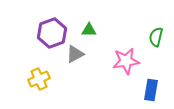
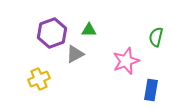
pink star: rotated 12 degrees counterclockwise
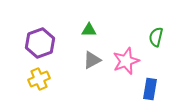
purple hexagon: moved 12 px left, 10 px down
gray triangle: moved 17 px right, 6 px down
blue rectangle: moved 1 px left, 1 px up
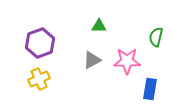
green triangle: moved 10 px right, 4 px up
pink star: moved 1 px right; rotated 20 degrees clockwise
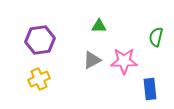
purple hexagon: moved 3 px up; rotated 12 degrees clockwise
pink star: moved 3 px left
blue rectangle: rotated 15 degrees counterclockwise
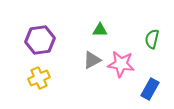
green triangle: moved 1 px right, 4 px down
green semicircle: moved 4 px left, 2 px down
pink star: moved 3 px left, 3 px down; rotated 8 degrees clockwise
yellow cross: moved 1 px up
blue rectangle: rotated 35 degrees clockwise
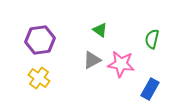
green triangle: rotated 35 degrees clockwise
yellow cross: rotated 30 degrees counterclockwise
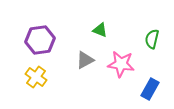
green triangle: rotated 14 degrees counterclockwise
gray triangle: moved 7 px left
yellow cross: moved 3 px left, 1 px up
